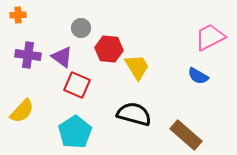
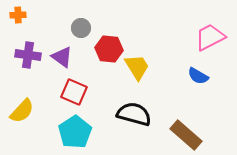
red square: moved 3 px left, 7 px down
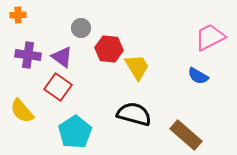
red square: moved 16 px left, 5 px up; rotated 12 degrees clockwise
yellow semicircle: rotated 96 degrees clockwise
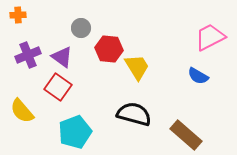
purple cross: rotated 30 degrees counterclockwise
cyan pentagon: rotated 12 degrees clockwise
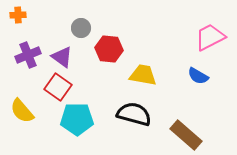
yellow trapezoid: moved 6 px right, 8 px down; rotated 48 degrees counterclockwise
cyan pentagon: moved 2 px right, 13 px up; rotated 20 degrees clockwise
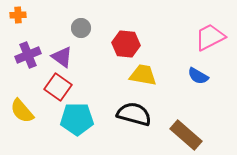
red hexagon: moved 17 px right, 5 px up
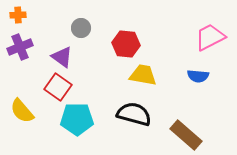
purple cross: moved 8 px left, 8 px up
blue semicircle: rotated 25 degrees counterclockwise
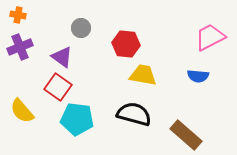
orange cross: rotated 14 degrees clockwise
cyan pentagon: rotated 8 degrees clockwise
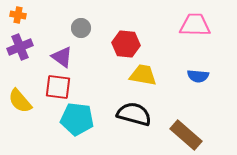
pink trapezoid: moved 15 px left, 12 px up; rotated 28 degrees clockwise
red square: rotated 28 degrees counterclockwise
yellow semicircle: moved 2 px left, 10 px up
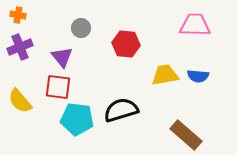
purple triangle: rotated 15 degrees clockwise
yellow trapezoid: moved 22 px right; rotated 20 degrees counterclockwise
black semicircle: moved 13 px left, 4 px up; rotated 32 degrees counterclockwise
